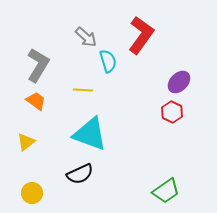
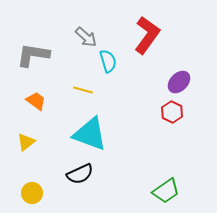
red L-shape: moved 6 px right
gray L-shape: moved 5 px left, 10 px up; rotated 112 degrees counterclockwise
yellow line: rotated 12 degrees clockwise
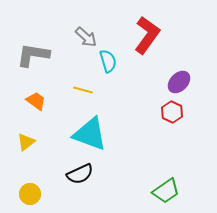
yellow circle: moved 2 px left, 1 px down
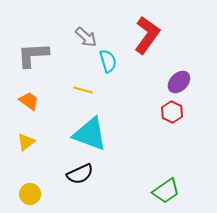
gray L-shape: rotated 12 degrees counterclockwise
orange trapezoid: moved 7 px left
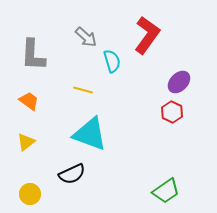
gray L-shape: rotated 84 degrees counterclockwise
cyan semicircle: moved 4 px right
black semicircle: moved 8 px left
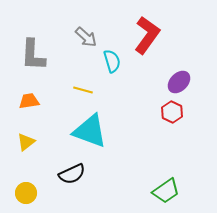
orange trapezoid: rotated 45 degrees counterclockwise
cyan triangle: moved 3 px up
yellow circle: moved 4 px left, 1 px up
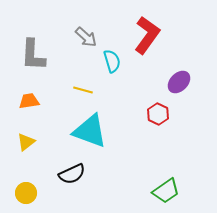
red hexagon: moved 14 px left, 2 px down
